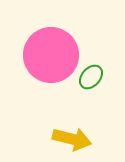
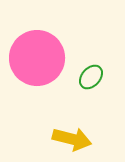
pink circle: moved 14 px left, 3 px down
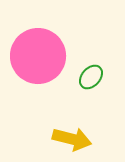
pink circle: moved 1 px right, 2 px up
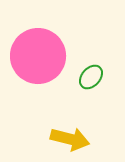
yellow arrow: moved 2 px left
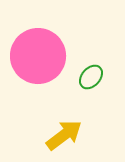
yellow arrow: moved 6 px left, 4 px up; rotated 51 degrees counterclockwise
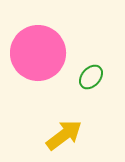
pink circle: moved 3 px up
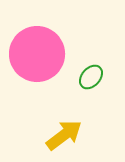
pink circle: moved 1 px left, 1 px down
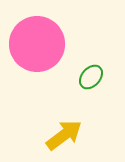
pink circle: moved 10 px up
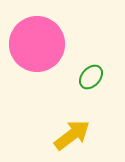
yellow arrow: moved 8 px right
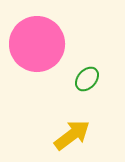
green ellipse: moved 4 px left, 2 px down
